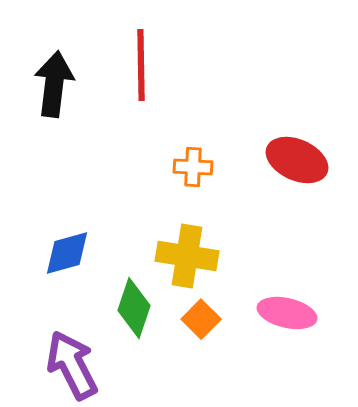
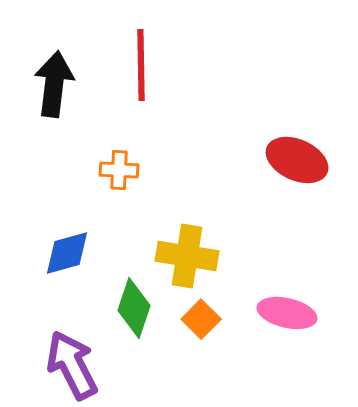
orange cross: moved 74 px left, 3 px down
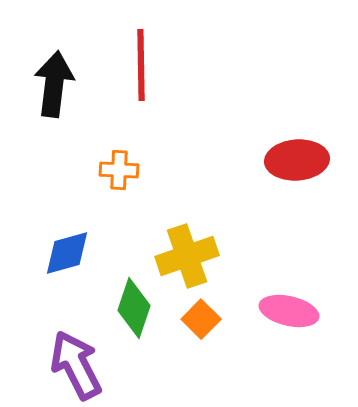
red ellipse: rotated 28 degrees counterclockwise
yellow cross: rotated 28 degrees counterclockwise
pink ellipse: moved 2 px right, 2 px up
purple arrow: moved 4 px right
